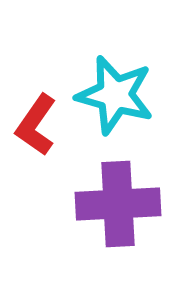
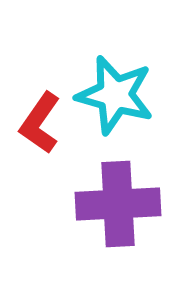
red L-shape: moved 4 px right, 2 px up
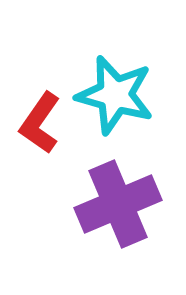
purple cross: rotated 20 degrees counterclockwise
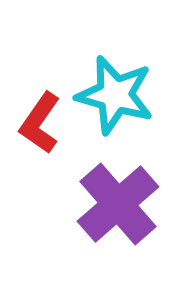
purple cross: rotated 18 degrees counterclockwise
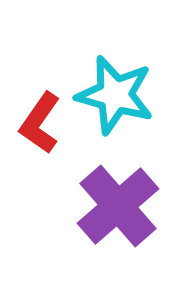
purple cross: moved 2 px down
